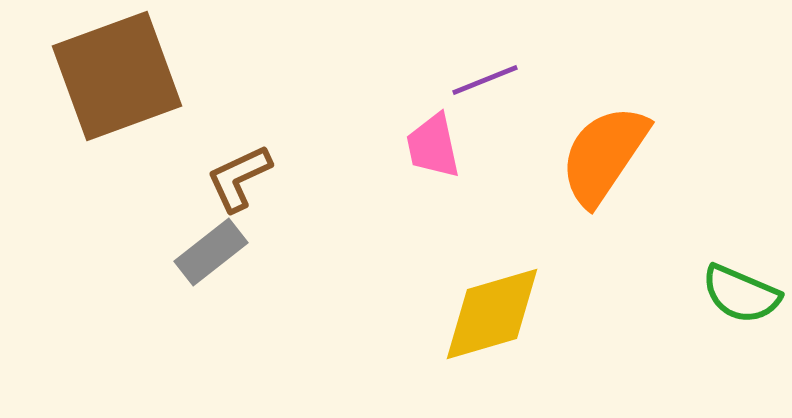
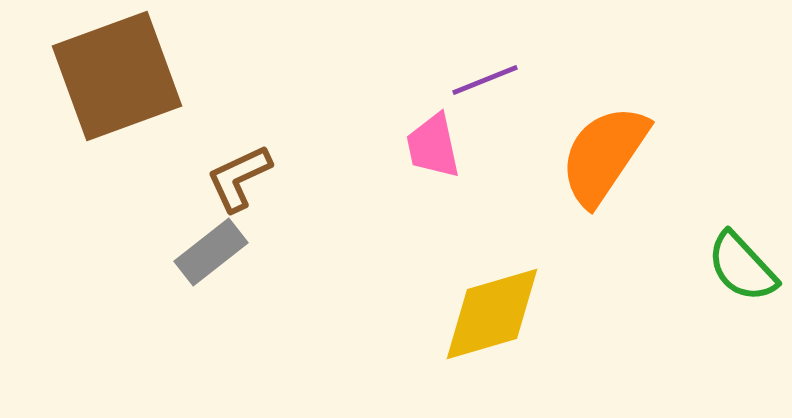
green semicircle: moved 1 px right, 27 px up; rotated 24 degrees clockwise
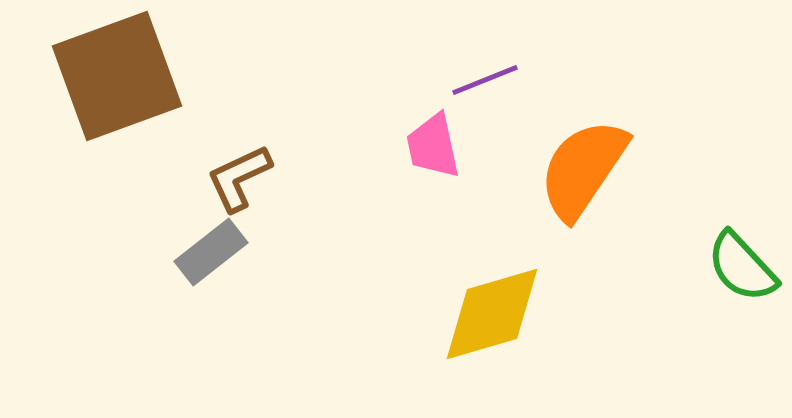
orange semicircle: moved 21 px left, 14 px down
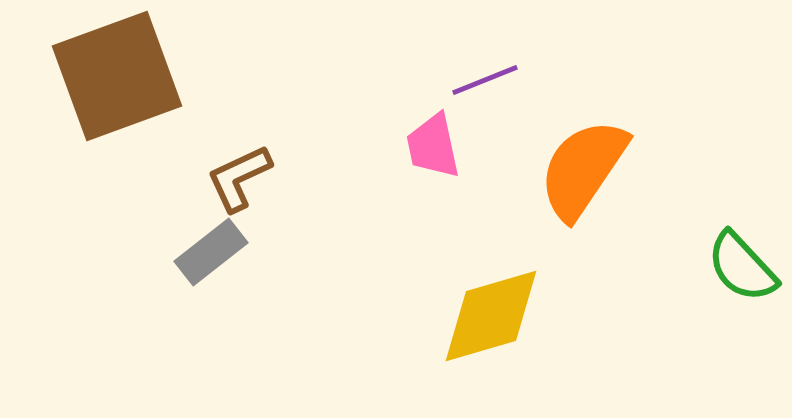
yellow diamond: moved 1 px left, 2 px down
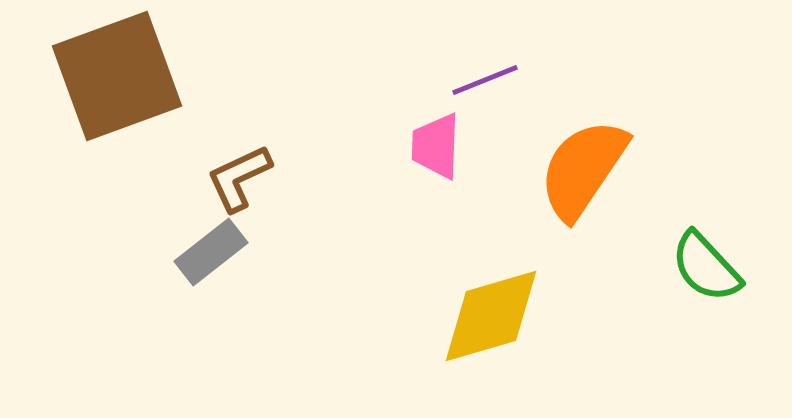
pink trapezoid: moved 3 px right; rotated 14 degrees clockwise
green semicircle: moved 36 px left
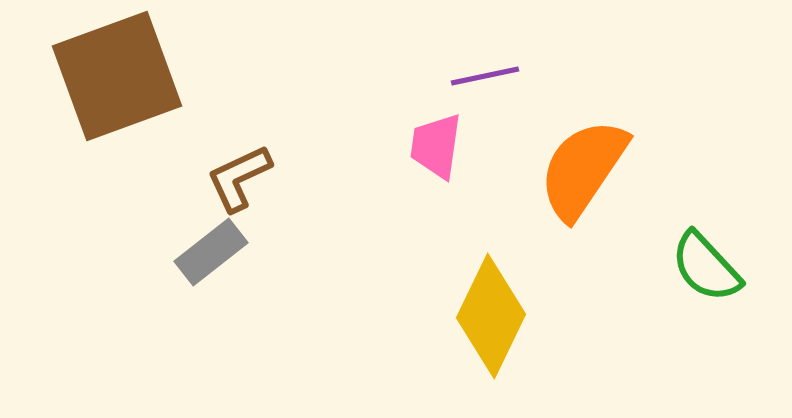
purple line: moved 4 px up; rotated 10 degrees clockwise
pink trapezoid: rotated 6 degrees clockwise
yellow diamond: rotated 48 degrees counterclockwise
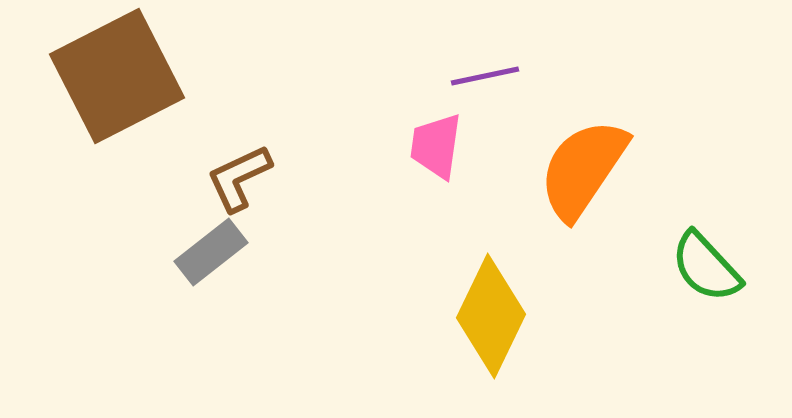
brown square: rotated 7 degrees counterclockwise
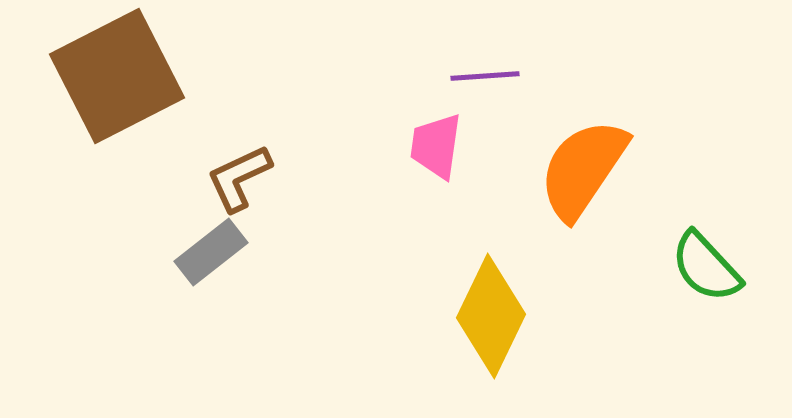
purple line: rotated 8 degrees clockwise
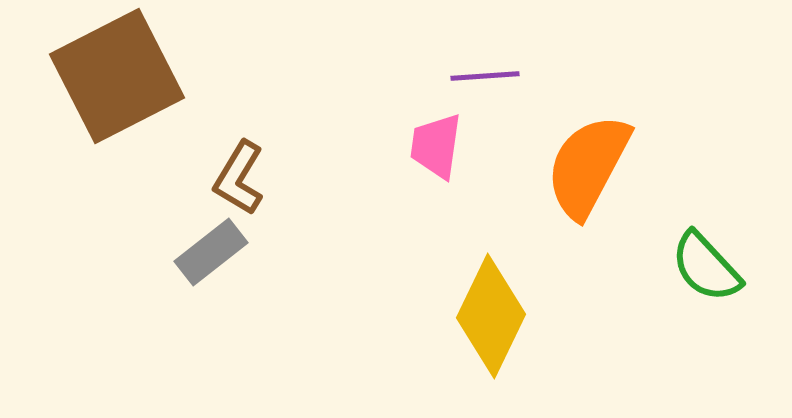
orange semicircle: moved 5 px right, 3 px up; rotated 6 degrees counterclockwise
brown L-shape: rotated 34 degrees counterclockwise
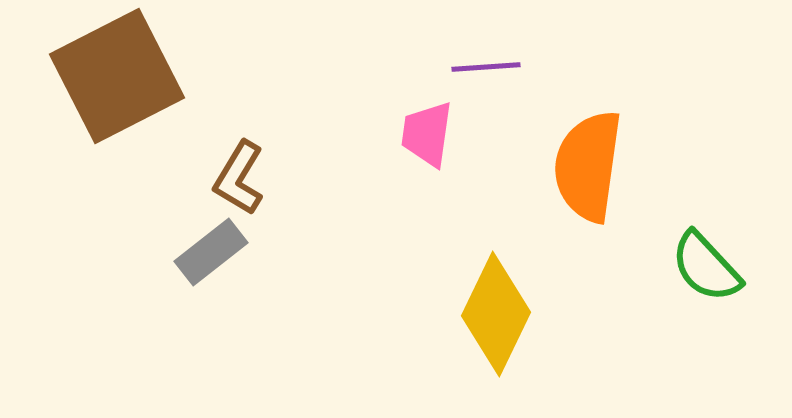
purple line: moved 1 px right, 9 px up
pink trapezoid: moved 9 px left, 12 px up
orange semicircle: rotated 20 degrees counterclockwise
yellow diamond: moved 5 px right, 2 px up
